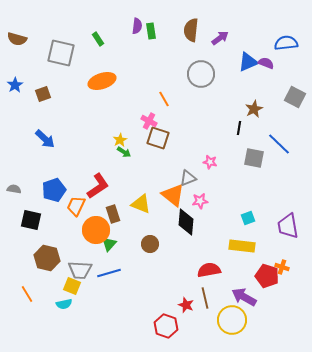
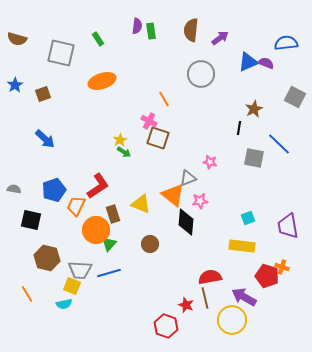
red semicircle at (209, 270): moved 1 px right, 7 px down
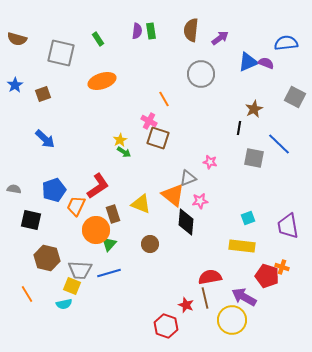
purple semicircle at (137, 26): moved 5 px down
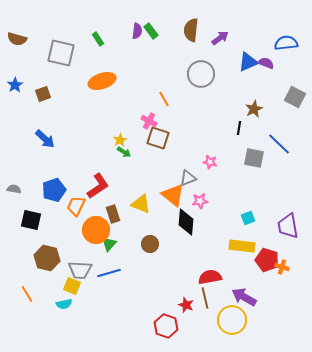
green rectangle at (151, 31): rotated 28 degrees counterclockwise
red pentagon at (267, 276): moved 16 px up
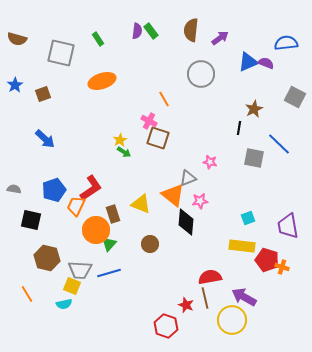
red L-shape at (98, 186): moved 7 px left, 2 px down
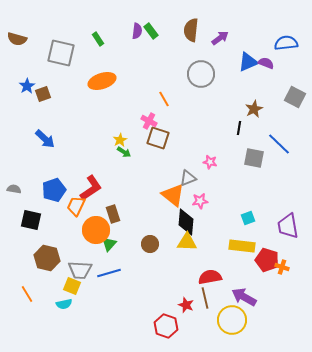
blue star at (15, 85): moved 12 px right, 1 px down
yellow triangle at (141, 204): moved 46 px right, 38 px down; rotated 20 degrees counterclockwise
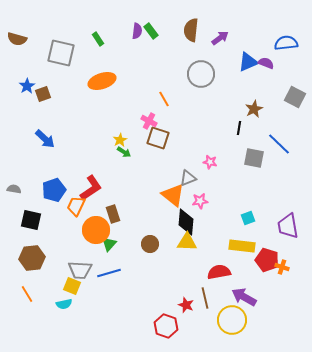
brown hexagon at (47, 258): moved 15 px left; rotated 20 degrees counterclockwise
red semicircle at (210, 277): moved 9 px right, 5 px up
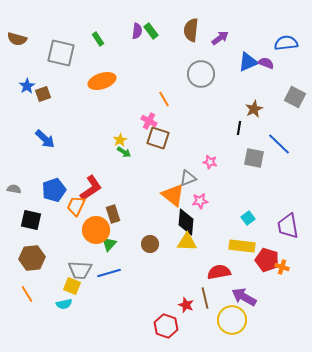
cyan square at (248, 218): rotated 16 degrees counterclockwise
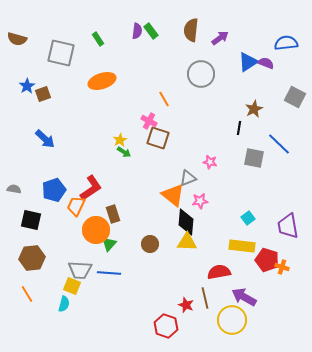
blue triangle at (248, 62): rotated 10 degrees counterclockwise
blue line at (109, 273): rotated 20 degrees clockwise
cyan semicircle at (64, 304): rotated 63 degrees counterclockwise
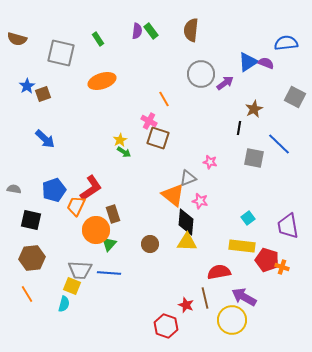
purple arrow at (220, 38): moved 5 px right, 45 px down
pink star at (200, 201): rotated 21 degrees clockwise
